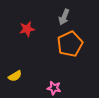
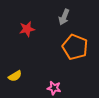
orange pentagon: moved 5 px right, 3 px down; rotated 25 degrees counterclockwise
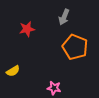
yellow semicircle: moved 2 px left, 5 px up
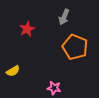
red star: rotated 14 degrees counterclockwise
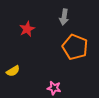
gray arrow: rotated 14 degrees counterclockwise
